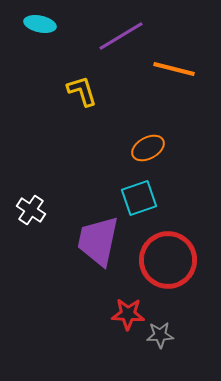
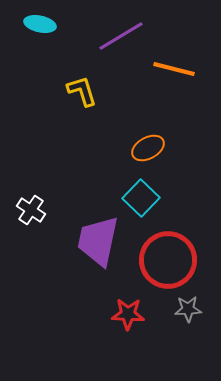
cyan square: moved 2 px right; rotated 27 degrees counterclockwise
gray star: moved 28 px right, 26 px up
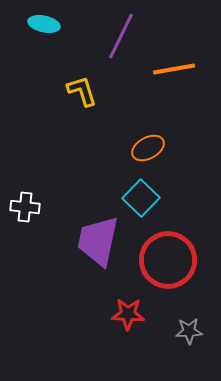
cyan ellipse: moved 4 px right
purple line: rotated 33 degrees counterclockwise
orange line: rotated 24 degrees counterclockwise
white cross: moved 6 px left, 3 px up; rotated 28 degrees counterclockwise
gray star: moved 1 px right, 22 px down
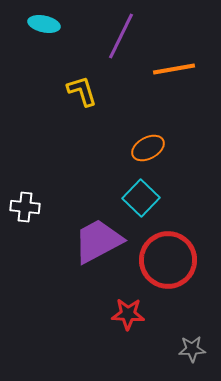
purple trapezoid: rotated 50 degrees clockwise
gray star: moved 3 px right, 18 px down
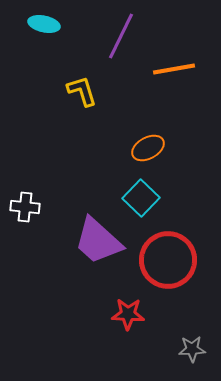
purple trapezoid: rotated 110 degrees counterclockwise
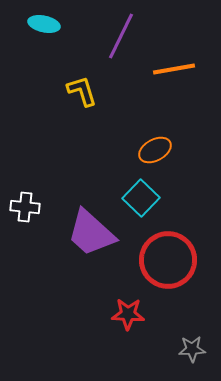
orange ellipse: moved 7 px right, 2 px down
purple trapezoid: moved 7 px left, 8 px up
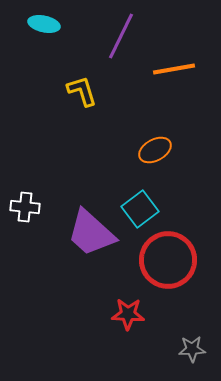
cyan square: moved 1 px left, 11 px down; rotated 9 degrees clockwise
